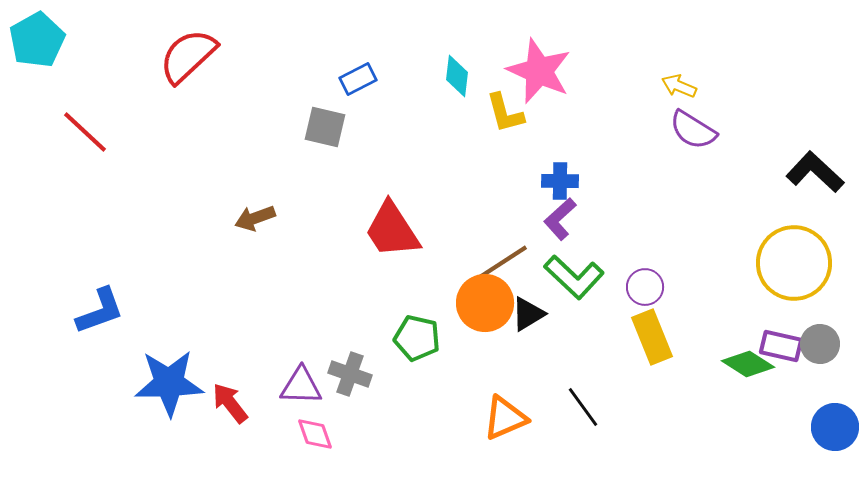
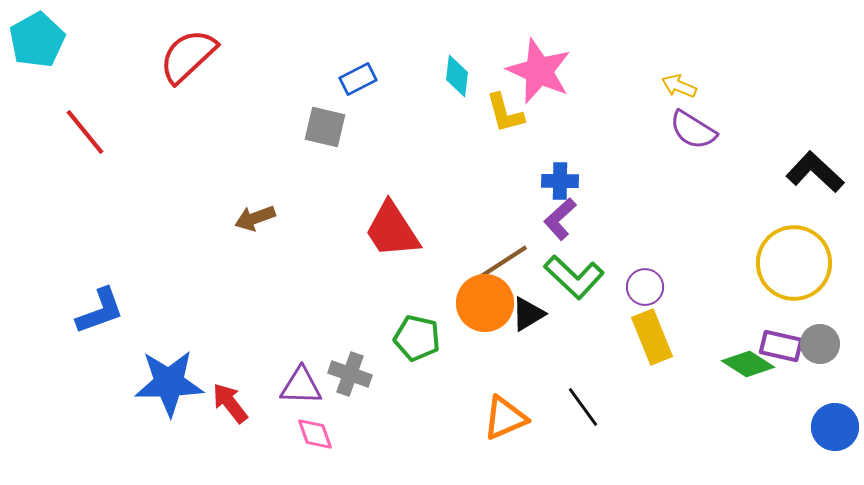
red line: rotated 8 degrees clockwise
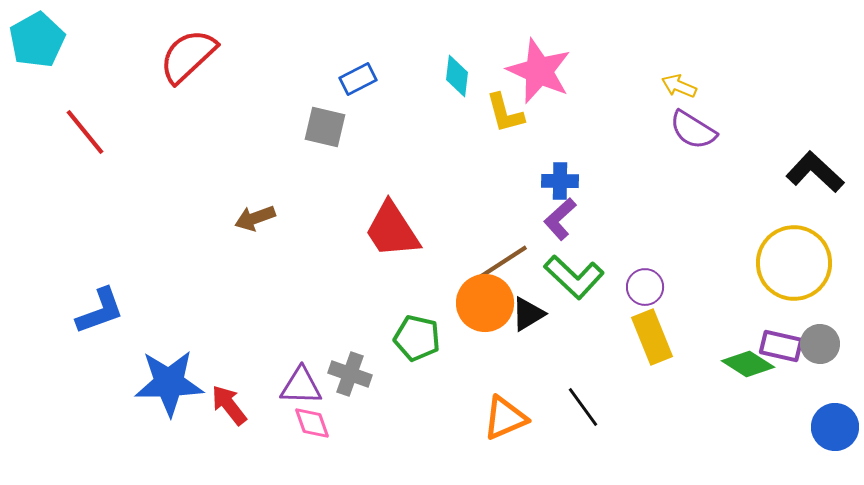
red arrow: moved 1 px left, 2 px down
pink diamond: moved 3 px left, 11 px up
